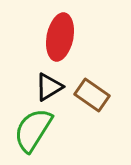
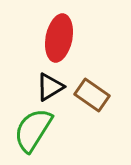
red ellipse: moved 1 px left, 1 px down
black triangle: moved 1 px right
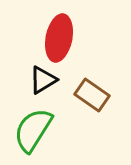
black triangle: moved 7 px left, 7 px up
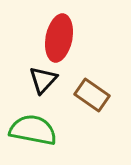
black triangle: rotated 16 degrees counterclockwise
green semicircle: rotated 69 degrees clockwise
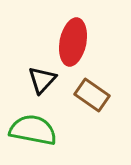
red ellipse: moved 14 px right, 4 px down
black triangle: moved 1 px left
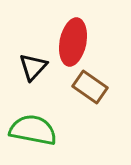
black triangle: moved 9 px left, 13 px up
brown rectangle: moved 2 px left, 8 px up
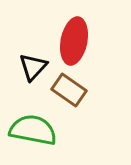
red ellipse: moved 1 px right, 1 px up
brown rectangle: moved 21 px left, 3 px down
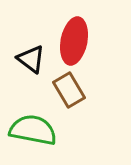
black triangle: moved 2 px left, 8 px up; rotated 36 degrees counterclockwise
brown rectangle: rotated 24 degrees clockwise
